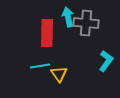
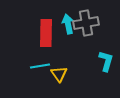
cyan arrow: moved 7 px down
gray cross: rotated 15 degrees counterclockwise
red rectangle: moved 1 px left
cyan L-shape: rotated 20 degrees counterclockwise
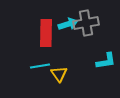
cyan arrow: rotated 84 degrees clockwise
cyan L-shape: rotated 65 degrees clockwise
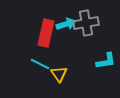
cyan arrow: moved 2 px left
red rectangle: rotated 12 degrees clockwise
cyan line: moved 2 px up; rotated 36 degrees clockwise
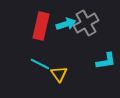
gray cross: rotated 20 degrees counterclockwise
red rectangle: moved 5 px left, 7 px up
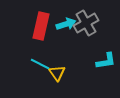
yellow triangle: moved 2 px left, 1 px up
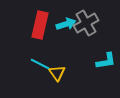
red rectangle: moved 1 px left, 1 px up
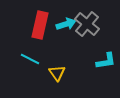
gray cross: moved 1 px right, 1 px down; rotated 20 degrees counterclockwise
cyan line: moved 10 px left, 5 px up
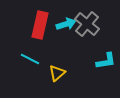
yellow triangle: rotated 24 degrees clockwise
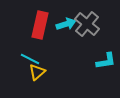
yellow triangle: moved 20 px left, 1 px up
